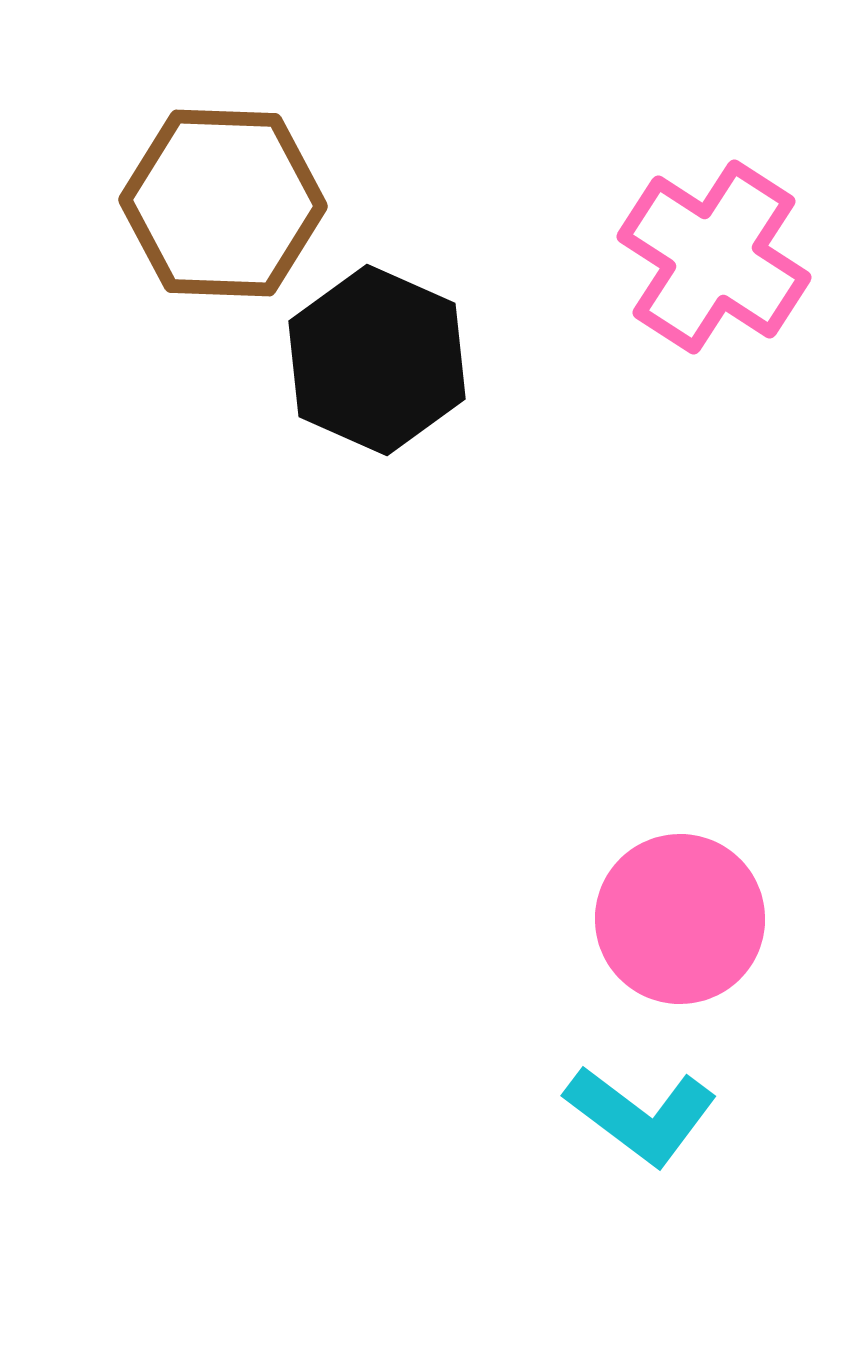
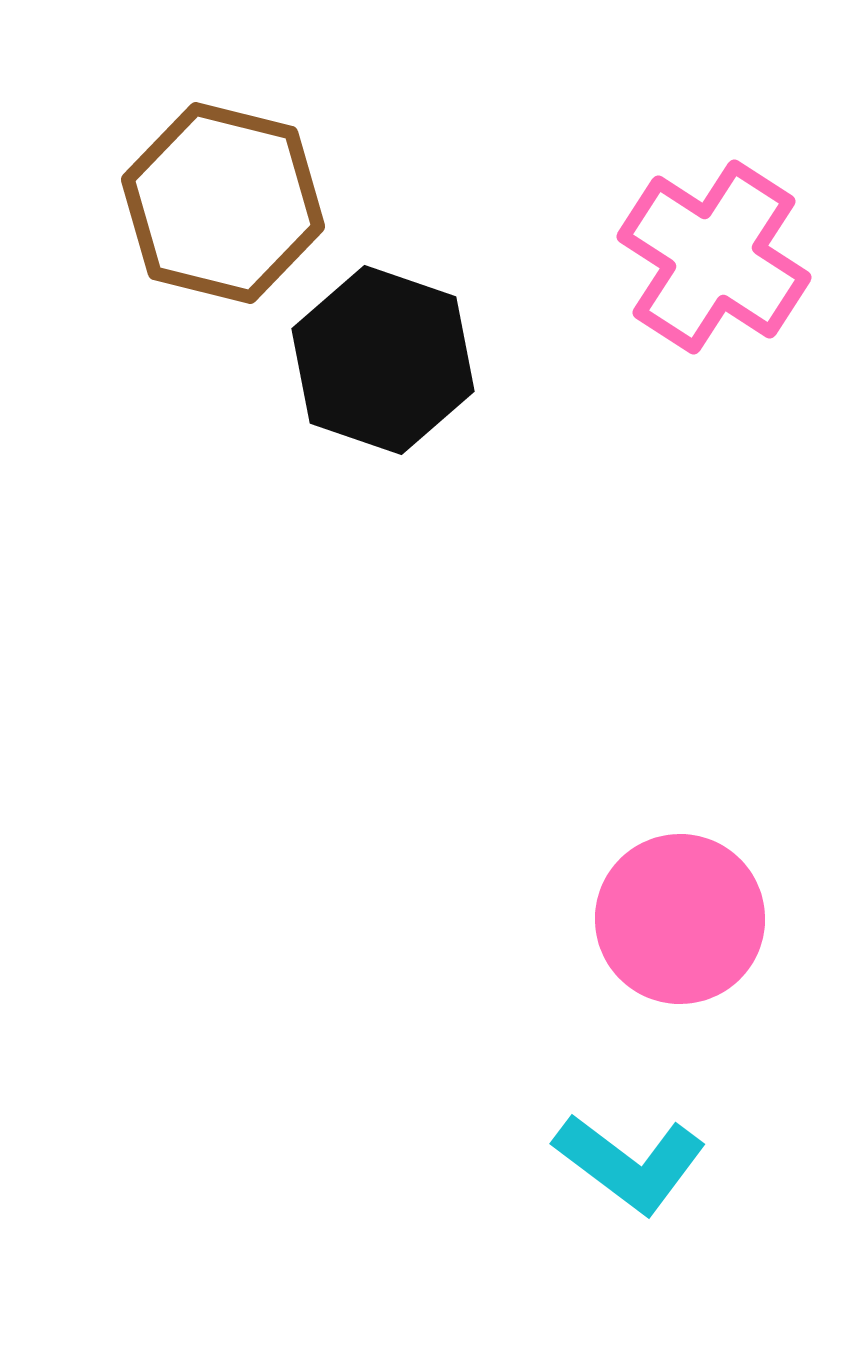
brown hexagon: rotated 12 degrees clockwise
black hexagon: moved 6 px right; rotated 5 degrees counterclockwise
cyan L-shape: moved 11 px left, 48 px down
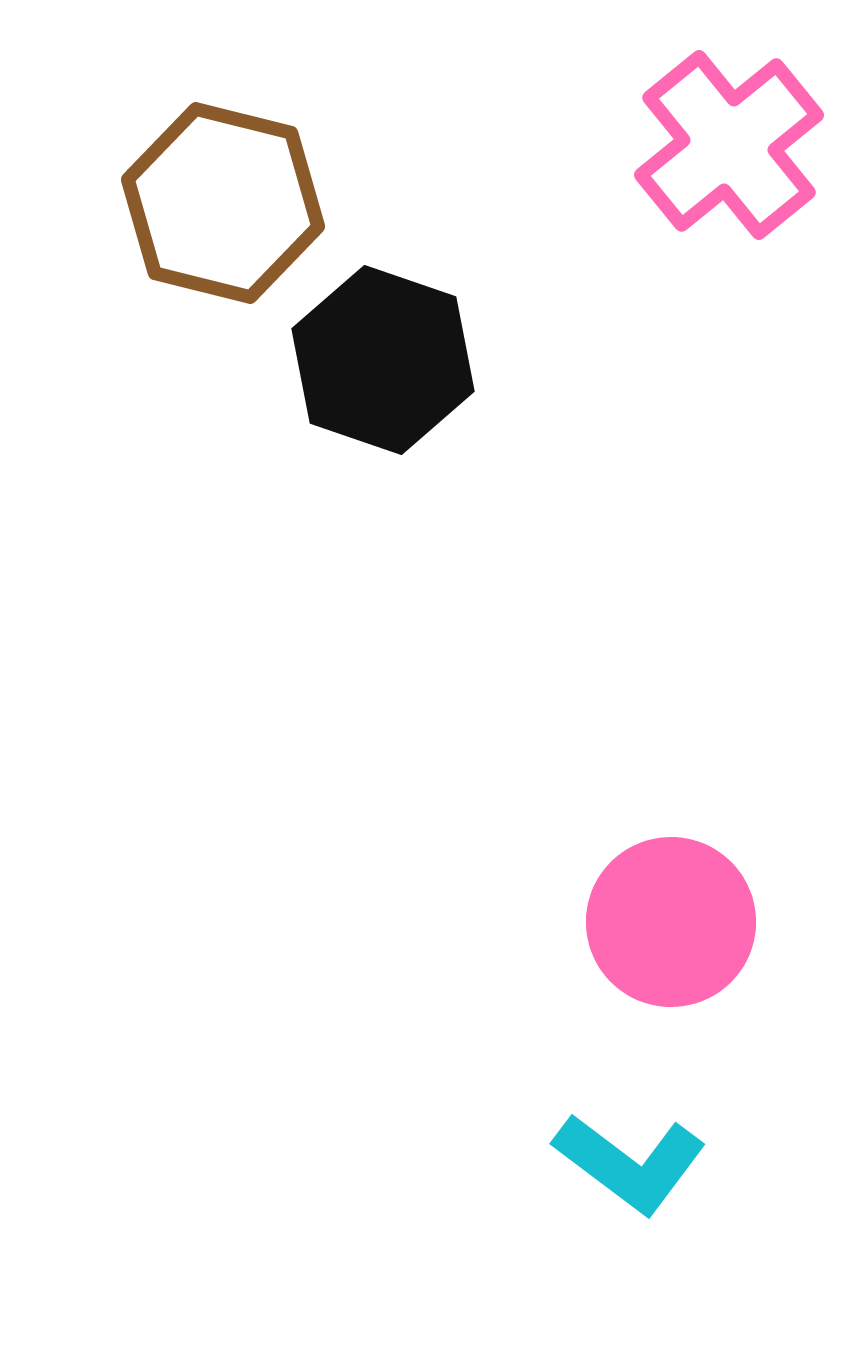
pink cross: moved 15 px right, 112 px up; rotated 18 degrees clockwise
pink circle: moved 9 px left, 3 px down
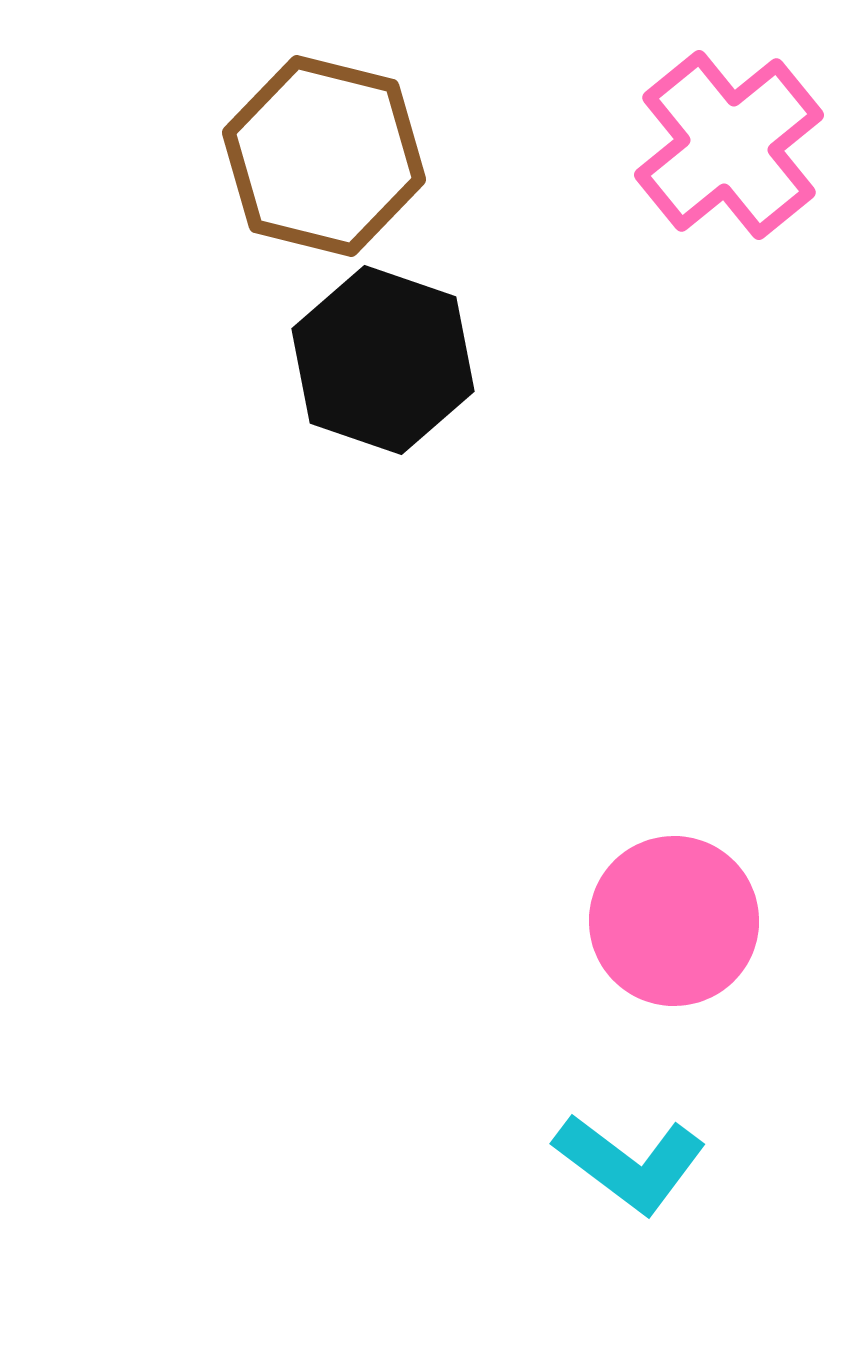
brown hexagon: moved 101 px right, 47 px up
pink circle: moved 3 px right, 1 px up
